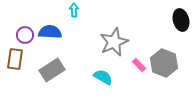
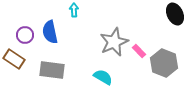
black ellipse: moved 6 px left, 6 px up; rotated 10 degrees counterclockwise
blue semicircle: rotated 105 degrees counterclockwise
brown rectangle: moved 1 px left; rotated 65 degrees counterclockwise
pink rectangle: moved 14 px up
gray rectangle: rotated 40 degrees clockwise
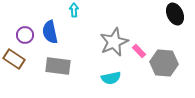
gray hexagon: rotated 16 degrees counterclockwise
gray rectangle: moved 6 px right, 4 px up
cyan semicircle: moved 8 px right, 1 px down; rotated 138 degrees clockwise
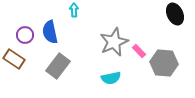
gray rectangle: rotated 60 degrees counterclockwise
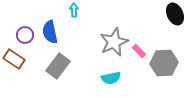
gray hexagon: rotated 8 degrees counterclockwise
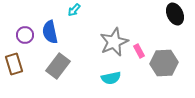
cyan arrow: rotated 136 degrees counterclockwise
pink rectangle: rotated 16 degrees clockwise
brown rectangle: moved 5 px down; rotated 40 degrees clockwise
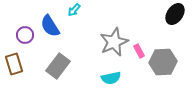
black ellipse: rotated 60 degrees clockwise
blue semicircle: moved 6 px up; rotated 20 degrees counterclockwise
gray hexagon: moved 1 px left, 1 px up
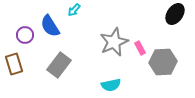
pink rectangle: moved 1 px right, 3 px up
gray rectangle: moved 1 px right, 1 px up
cyan semicircle: moved 7 px down
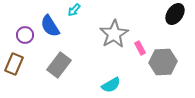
gray star: moved 8 px up; rotated 8 degrees counterclockwise
brown rectangle: rotated 40 degrees clockwise
cyan semicircle: rotated 18 degrees counterclockwise
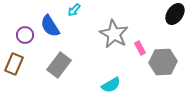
gray star: rotated 12 degrees counterclockwise
